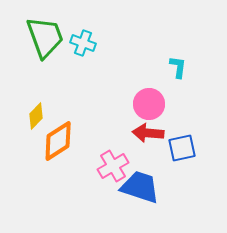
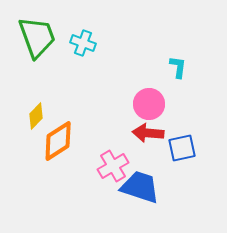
green trapezoid: moved 8 px left
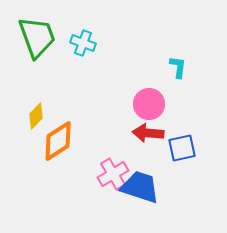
pink cross: moved 8 px down
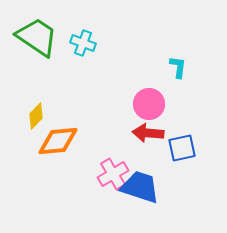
green trapezoid: rotated 36 degrees counterclockwise
orange diamond: rotated 27 degrees clockwise
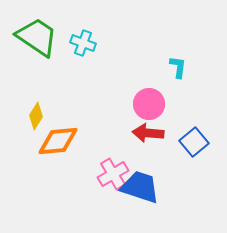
yellow diamond: rotated 12 degrees counterclockwise
blue square: moved 12 px right, 6 px up; rotated 28 degrees counterclockwise
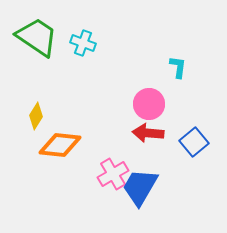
orange diamond: moved 2 px right, 4 px down; rotated 12 degrees clockwise
blue trapezoid: rotated 78 degrees counterclockwise
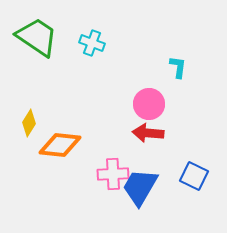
cyan cross: moved 9 px right
yellow diamond: moved 7 px left, 7 px down
blue square: moved 34 px down; rotated 24 degrees counterclockwise
pink cross: rotated 28 degrees clockwise
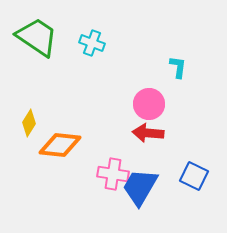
pink cross: rotated 12 degrees clockwise
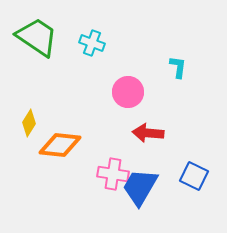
pink circle: moved 21 px left, 12 px up
